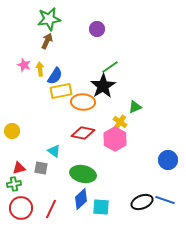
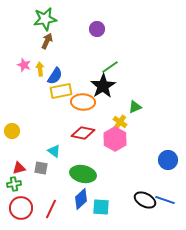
green star: moved 4 px left
black ellipse: moved 3 px right, 2 px up; rotated 50 degrees clockwise
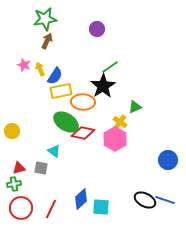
yellow arrow: rotated 16 degrees counterclockwise
green ellipse: moved 17 px left, 52 px up; rotated 20 degrees clockwise
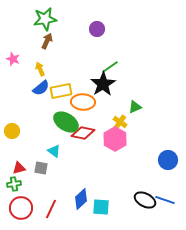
pink star: moved 11 px left, 6 px up
blue semicircle: moved 14 px left, 12 px down; rotated 18 degrees clockwise
black star: moved 2 px up
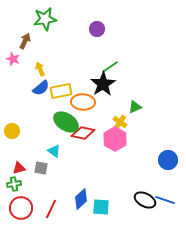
brown arrow: moved 22 px left
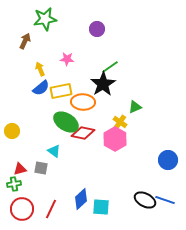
pink star: moved 54 px right; rotated 16 degrees counterclockwise
red triangle: moved 1 px right, 1 px down
red circle: moved 1 px right, 1 px down
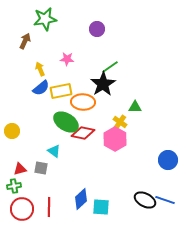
green triangle: rotated 24 degrees clockwise
green cross: moved 2 px down
red line: moved 2 px left, 2 px up; rotated 24 degrees counterclockwise
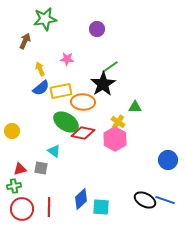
yellow cross: moved 2 px left
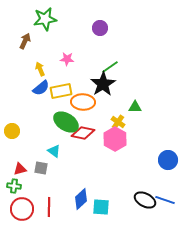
purple circle: moved 3 px right, 1 px up
green cross: rotated 16 degrees clockwise
